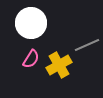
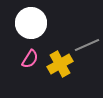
pink semicircle: moved 1 px left
yellow cross: moved 1 px right, 1 px up
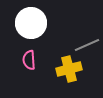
pink semicircle: moved 1 px left, 1 px down; rotated 144 degrees clockwise
yellow cross: moved 9 px right, 5 px down; rotated 15 degrees clockwise
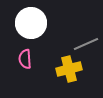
gray line: moved 1 px left, 1 px up
pink semicircle: moved 4 px left, 1 px up
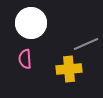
yellow cross: rotated 10 degrees clockwise
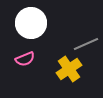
pink semicircle: rotated 108 degrees counterclockwise
yellow cross: rotated 30 degrees counterclockwise
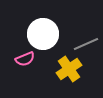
white circle: moved 12 px right, 11 px down
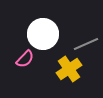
pink semicircle: rotated 24 degrees counterclockwise
